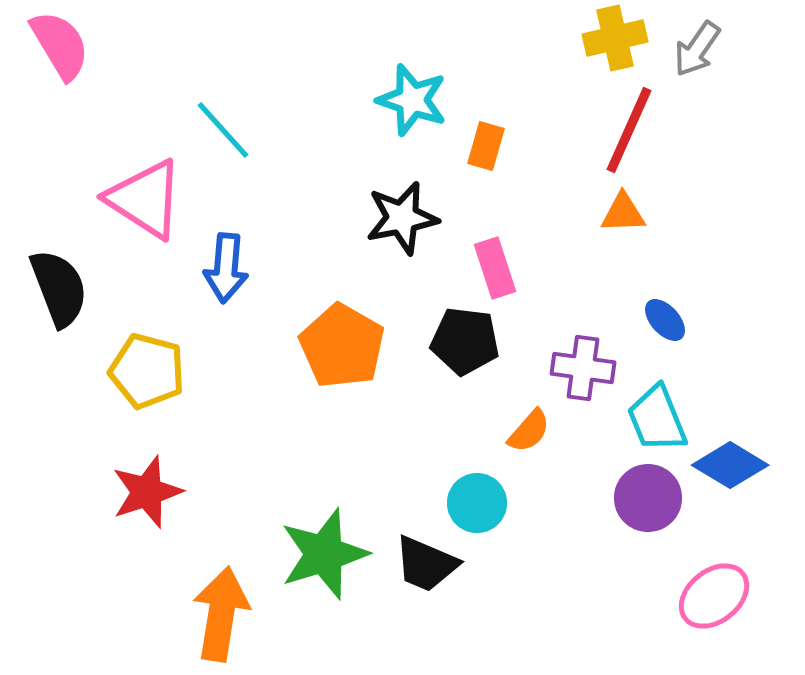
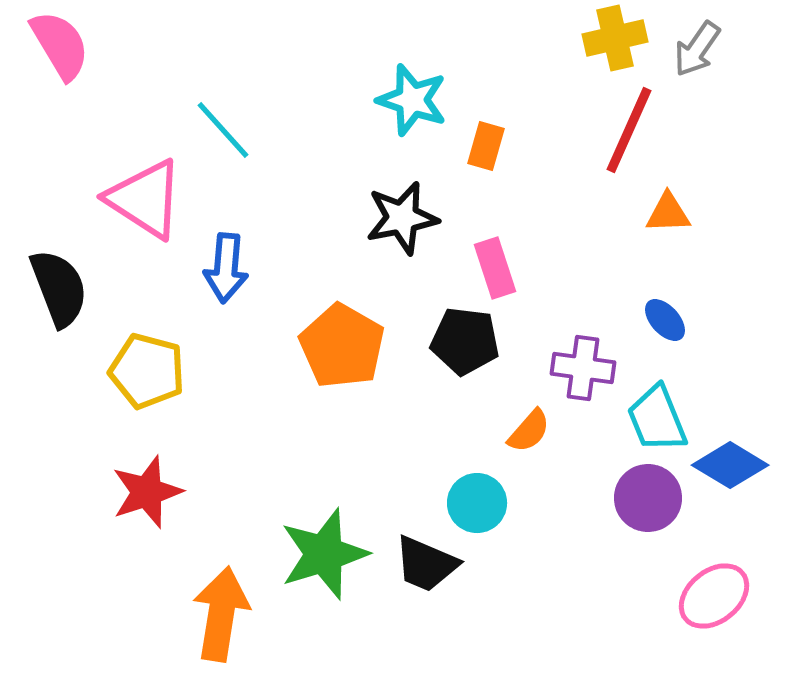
orange triangle: moved 45 px right
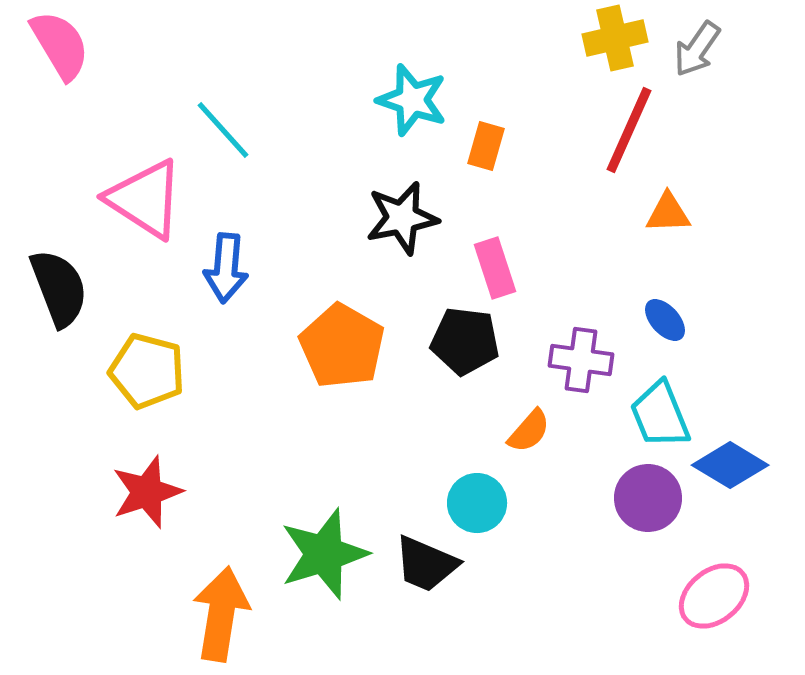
purple cross: moved 2 px left, 8 px up
cyan trapezoid: moved 3 px right, 4 px up
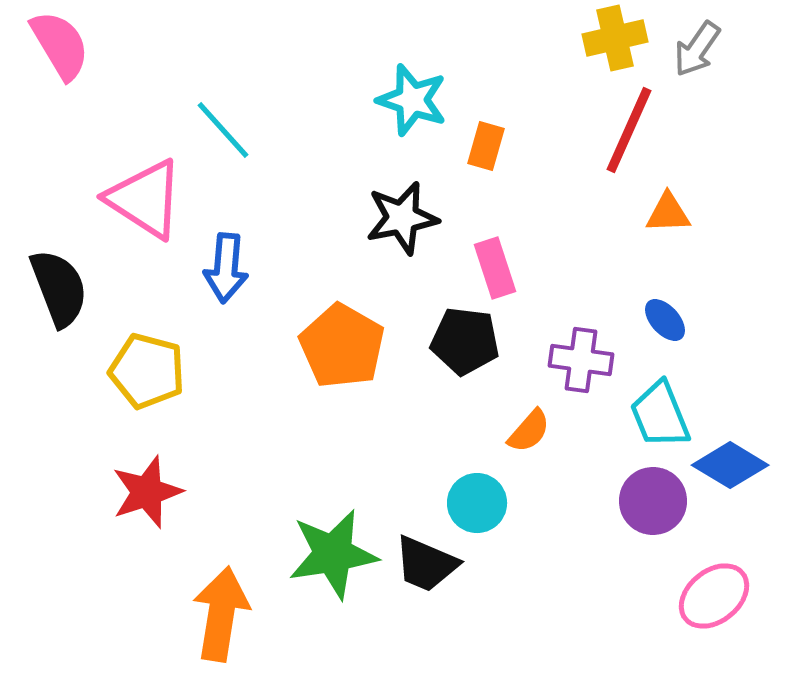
purple circle: moved 5 px right, 3 px down
green star: moved 9 px right; rotated 8 degrees clockwise
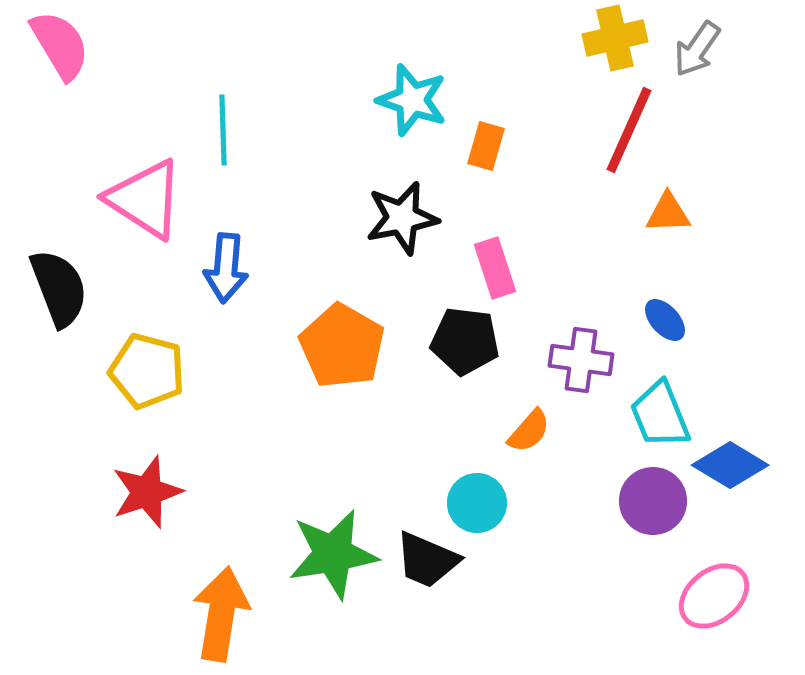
cyan line: rotated 40 degrees clockwise
black trapezoid: moved 1 px right, 4 px up
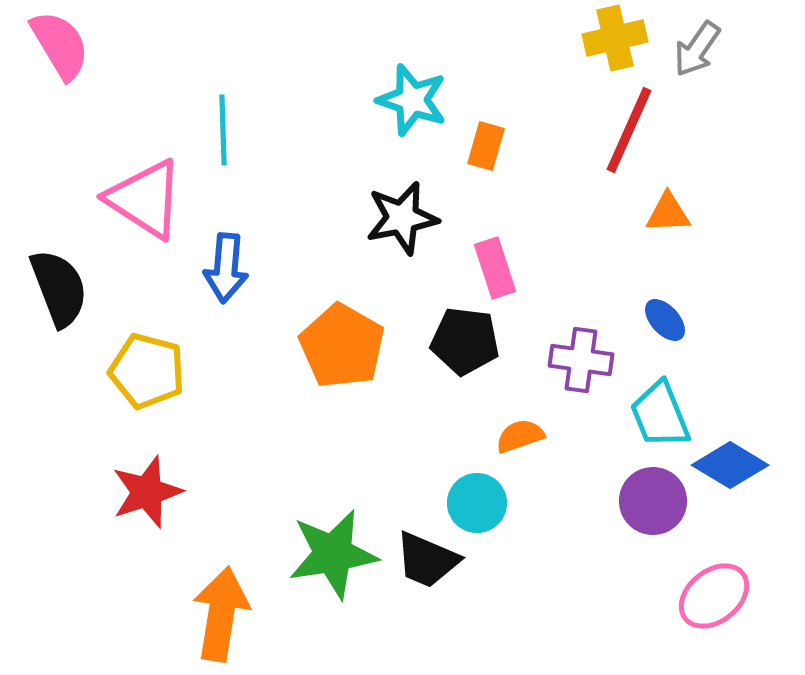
orange semicircle: moved 9 px left, 5 px down; rotated 150 degrees counterclockwise
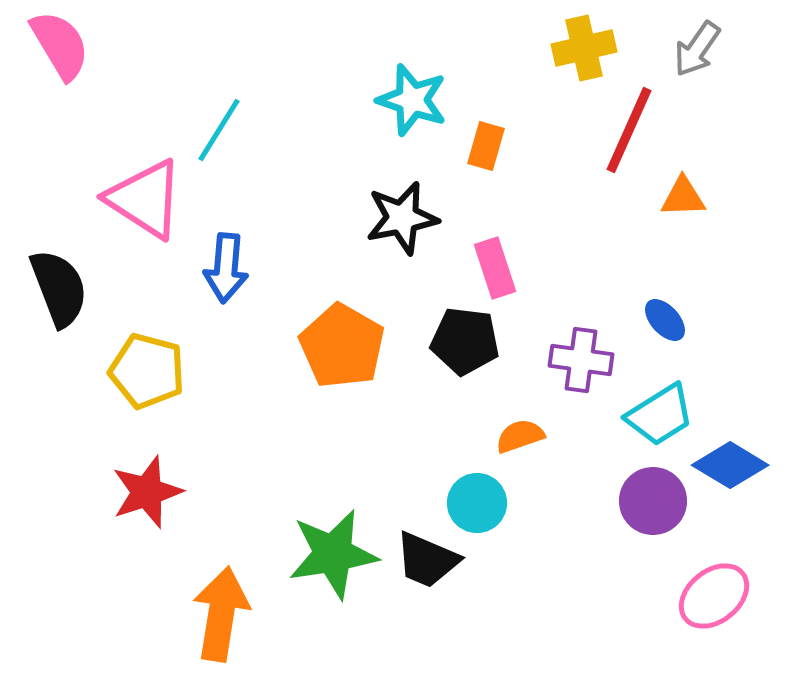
yellow cross: moved 31 px left, 10 px down
cyan line: moved 4 px left; rotated 34 degrees clockwise
orange triangle: moved 15 px right, 16 px up
cyan trapezoid: rotated 100 degrees counterclockwise
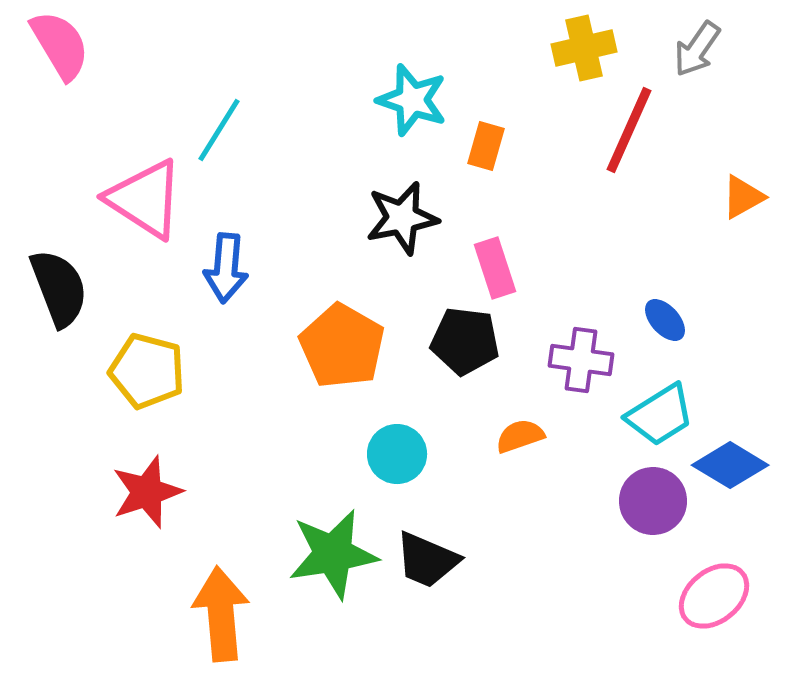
orange triangle: moved 60 px right; rotated 27 degrees counterclockwise
cyan circle: moved 80 px left, 49 px up
orange arrow: rotated 14 degrees counterclockwise
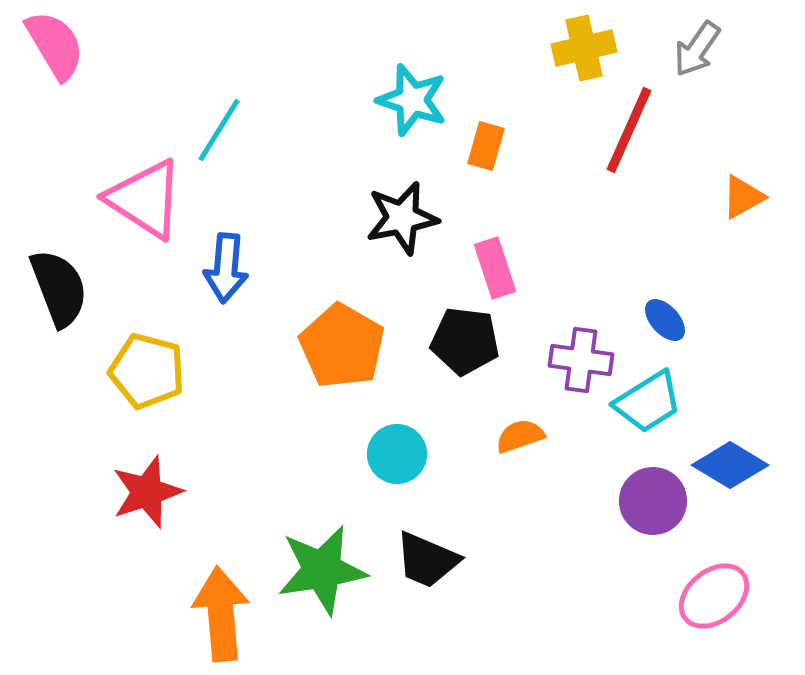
pink semicircle: moved 5 px left
cyan trapezoid: moved 12 px left, 13 px up
green star: moved 11 px left, 16 px down
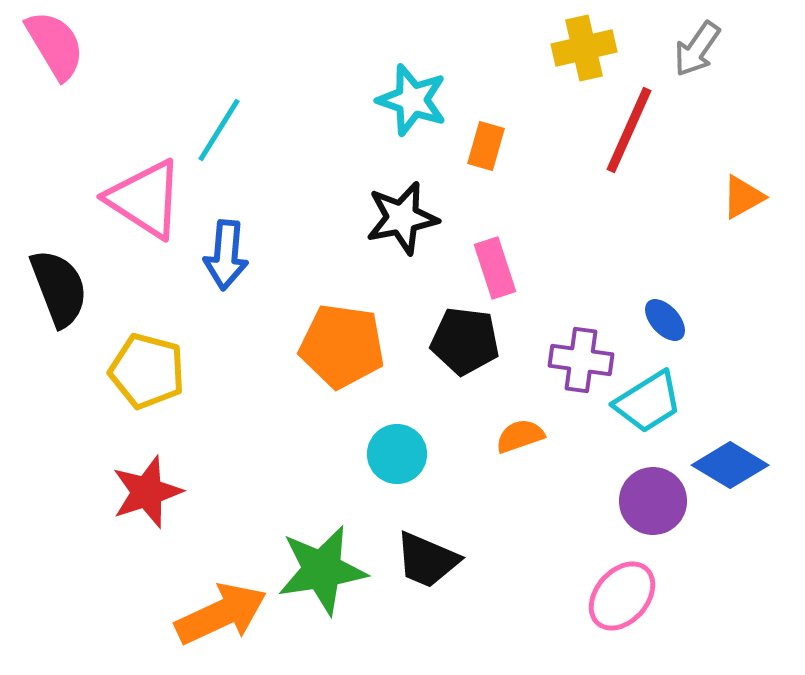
blue arrow: moved 13 px up
orange pentagon: rotated 22 degrees counterclockwise
pink ellipse: moved 92 px left; rotated 10 degrees counterclockwise
orange arrow: rotated 70 degrees clockwise
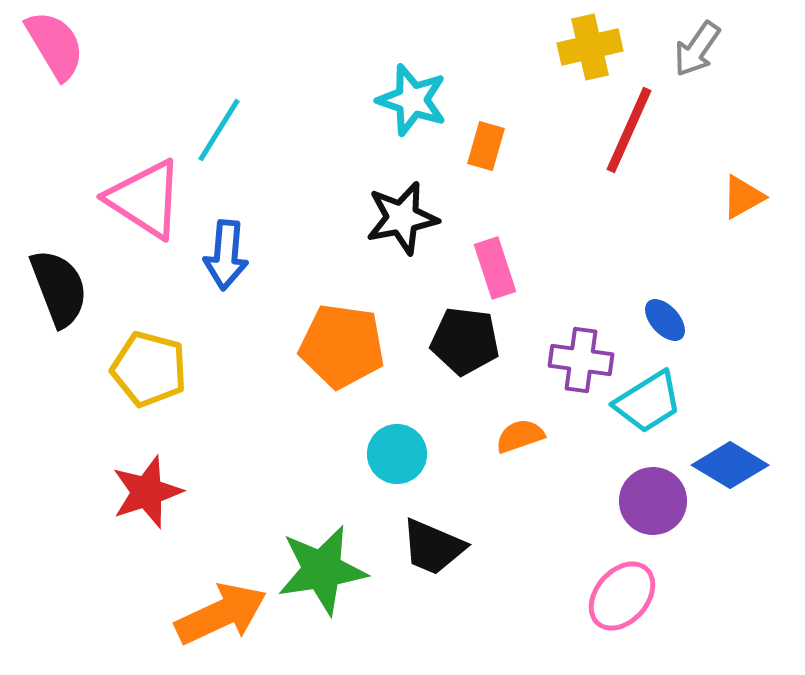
yellow cross: moved 6 px right, 1 px up
yellow pentagon: moved 2 px right, 2 px up
black trapezoid: moved 6 px right, 13 px up
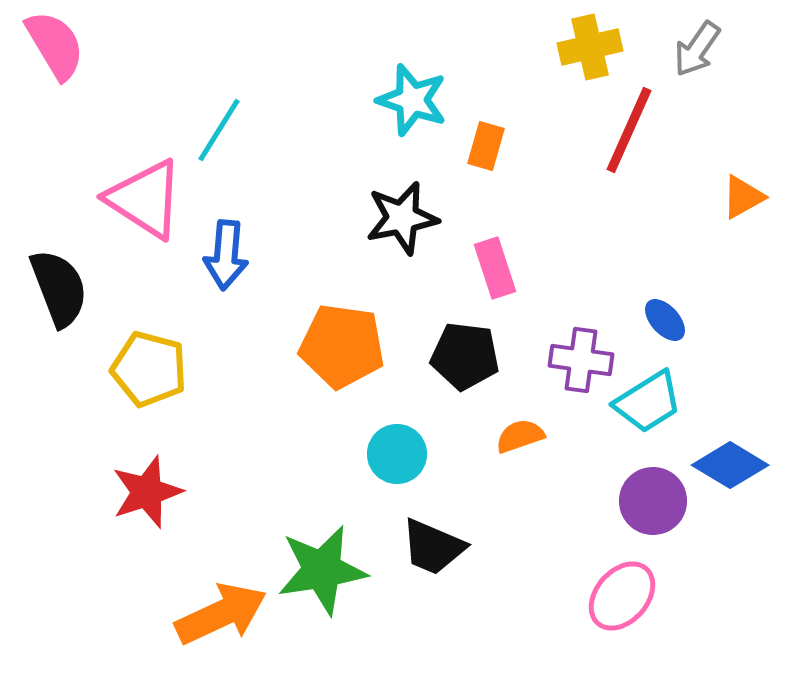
black pentagon: moved 15 px down
